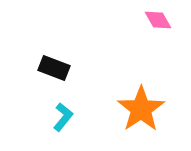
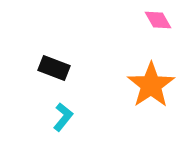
orange star: moved 10 px right, 24 px up
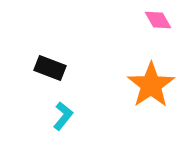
black rectangle: moved 4 px left
cyan L-shape: moved 1 px up
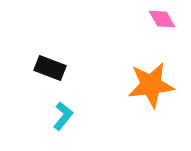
pink diamond: moved 4 px right, 1 px up
orange star: rotated 27 degrees clockwise
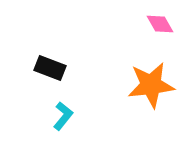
pink diamond: moved 2 px left, 5 px down
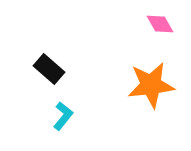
black rectangle: moved 1 px left, 1 px down; rotated 20 degrees clockwise
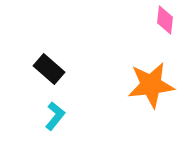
pink diamond: moved 5 px right, 4 px up; rotated 36 degrees clockwise
cyan L-shape: moved 8 px left
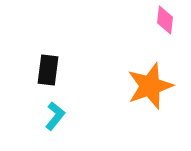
black rectangle: moved 1 px left, 1 px down; rotated 56 degrees clockwise
orange star: moved 1 px left, 1 px down; rotated 12 degrees counterclockwise
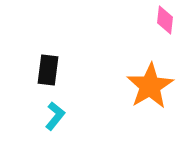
orange star: rotated 12 degrees counterclockwise
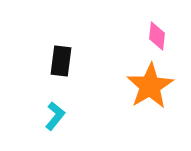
pink diamond: moved 8 px left, 16 px down
black rectangle: moved 13 px right, 9 px up
